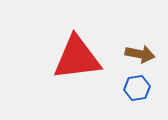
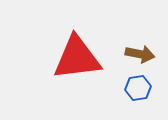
blue hexagon: moved 1 px right
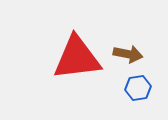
brown arrow: moved 12 px left
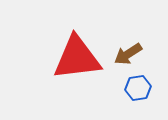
brown arrow: rotated 136 degrees clockwise
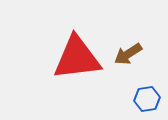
blue hexagon: moved 9 px right, 11 px down
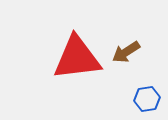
brown arrow: moved 2 px left, 2 px up
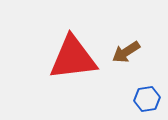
red triangle: moved 4 px left
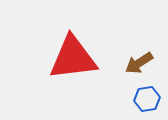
brown arrow: moved 13 px right, 11 px down
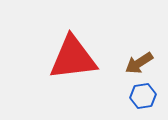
blue hexagon: moved 4 px left, 3 px up
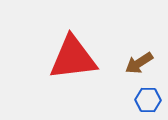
blue hexagon: moved 5 px right, 4 px down; rotated 10 degrees clockwise
